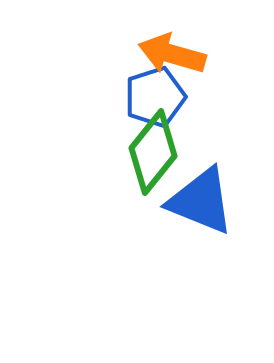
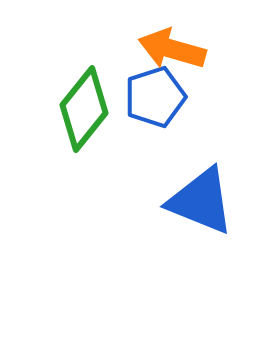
orange arrow: moved 5 px up
green diamond: moved 69 px left, 43 px up
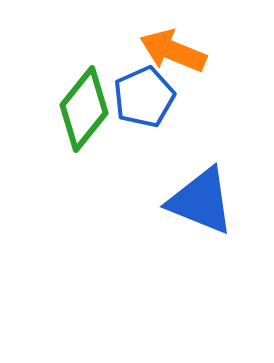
orange arrow: moved 1 px right, 2 px down; rotated 6 degrees clockwise
blue pentagon: moved 11 px left; rotated 6 degrees counterclockwise
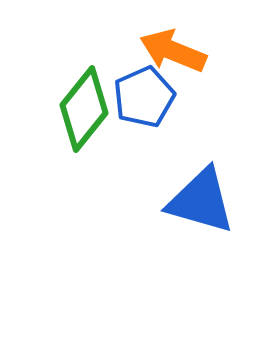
blue triangle: rotated 6 degrees counterclockwise
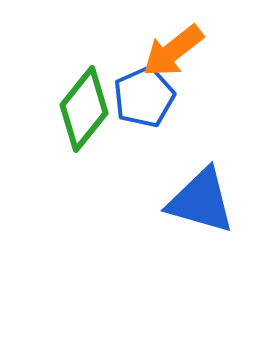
orange arrow: rotated 60 degrees counterclockwise
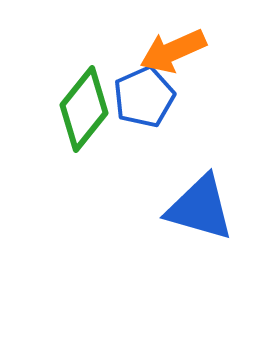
orange arrow: rotated 14 degrees clockwise
blue triangle: moved 1 px left, 7 px down
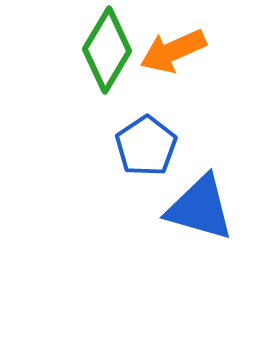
blue pentagon: moved 2 px right, 49 px down; rotated 10 degrees counterclockwise
green diamond: moved 23 px right, 59 px up; rotated 8 degrees counterclockwise
